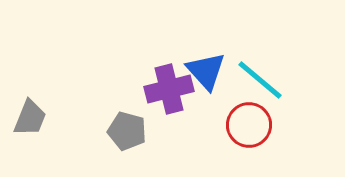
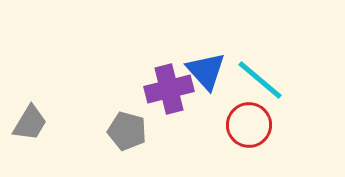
gray trapezoid: moved 5 px down; rotated 9 degrees clockwise
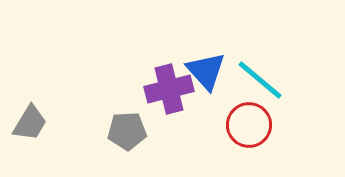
gray pentagon: rotated 18 degrees counterclockwise
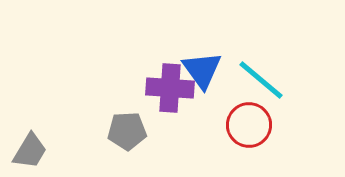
blue triangle: moved 4 px left, 1 px up; rotated 6 degrees clockwise
cyan line: moved 1 px right
purple cross: moved 1 px right, 1 px up; rotated 18 degrees clockwise
gray trapezoid: moved 28 px down
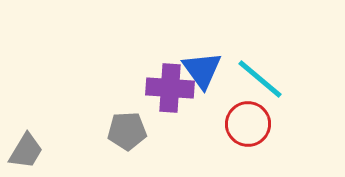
cyan line: moved 1 px left, 1 px up
red circle: moved 1 px left, 1 px up
gray trapezoid: moved 4 px left
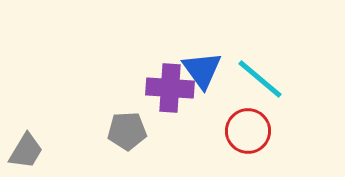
red circle: moved 7 px down
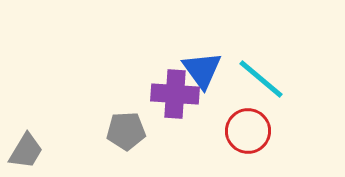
cyan line: moved 1 px right
purple cross: moved 5 px right, 6 px down
gray pentagon: moved 1 px left
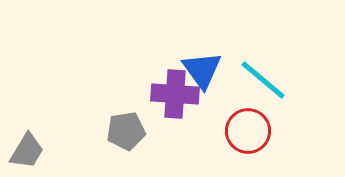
cyan line: moved 2 px right, 1 px down
gray pentagon: rotated 6 degrees counterclockwise
gray trapezoid: moved 1 px right
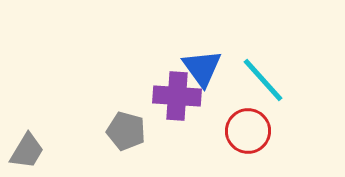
blue triangle: moved 2 px up
cyan line: rotated 8 degrees clockwise
purple cross: moved 2 px right, 2 px down
gray pentagon: rotated 24 degrees clockwise
